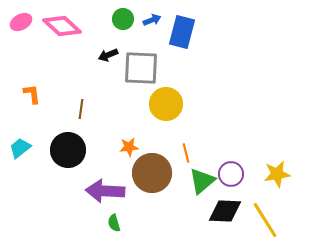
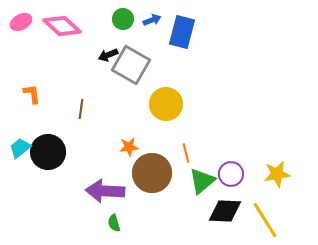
gray square: moved 10 px left, 3 px up; rotated 27 degrees clockwise
black circle: moved 20 px left, 2 px down
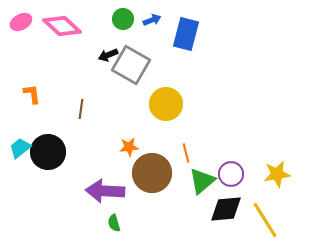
blue rectangle: moved 4 px right, 2 px down
black diamond: moved 1 px right, 2 px up; rotated 8 degrees counterclockwise
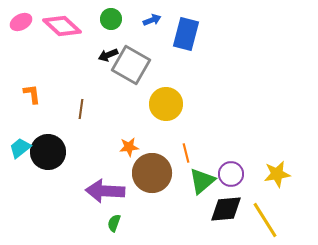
green circle: moved 12 px left
green semicircle: rotated 36 degrees clockwise
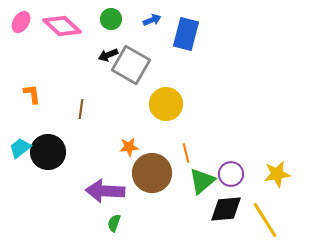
pink ellipse: rotated 30 degrees counterclockwise
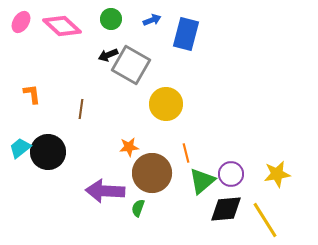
green semicircle: moved 24 px right, 15 px up
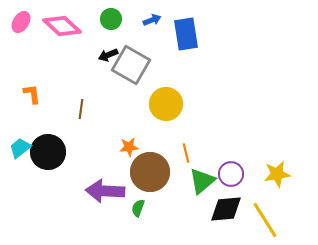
blue rectangle: rotated 24 degrees counterclockwise
brown circle: moved 2 px left, 1 px up
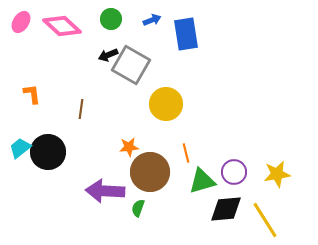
purple circle: moved 3 px right, 2 px up
green triangle: rotated 24 degrees clockwise
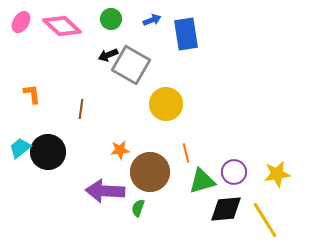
orange star: moved 9 px left, 3 px down
